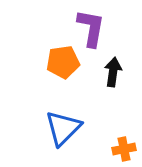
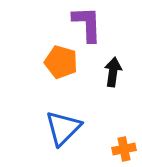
purple L-shape: moved 4 px left, 4 px up; rotated 12 degrees counterclockwise
orange pentagon: moved 2 px left; rotated 24 degrees clockwise
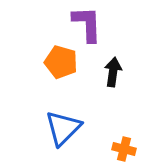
orange cross: rotated 25 degrees clockwise
